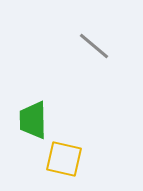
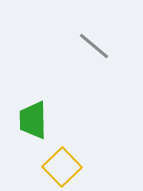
yellow square: moved 2 px left, 8 px down; rotated 33 degrees clockwise
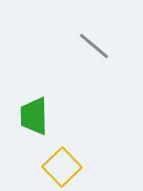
green trapezoid: moved 1 px right, 4 px up
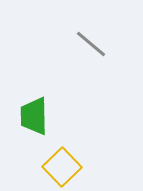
gray line: moved 3 px left, 2 px up
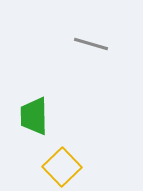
gray line: rotated 24 degrees counterclockwise
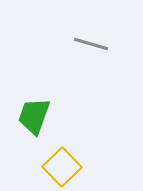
green trapezoid: rotated 21 degrees clockwise
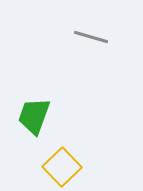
gray line: moved 7 px up
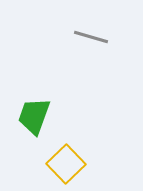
yellow square: moved 4 px right, 3 px up
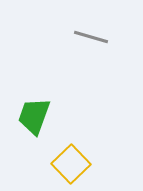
yellow square: moved 5 px right
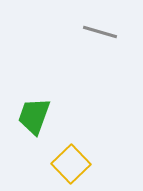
gray line: moved 9 px right, 5 px up
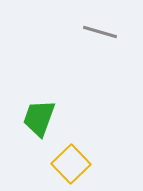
green trapezoid: moved 5 px right, 2 px down
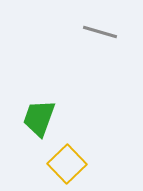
yellow square: moved 4 px left
